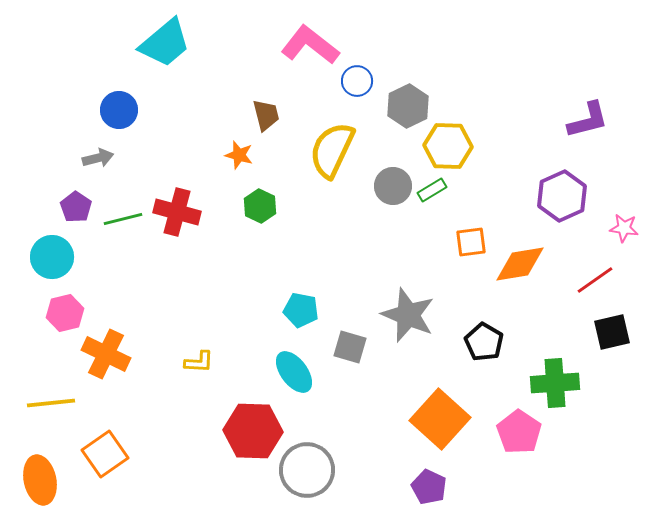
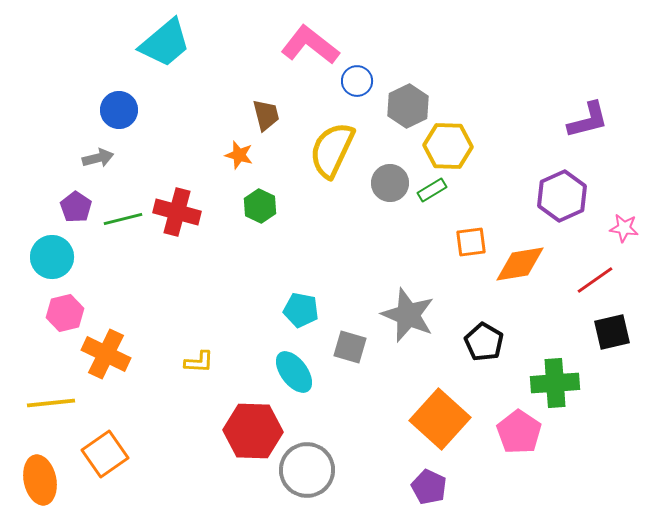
gray circle at (393, 186): moved 3 px left, 3 px up
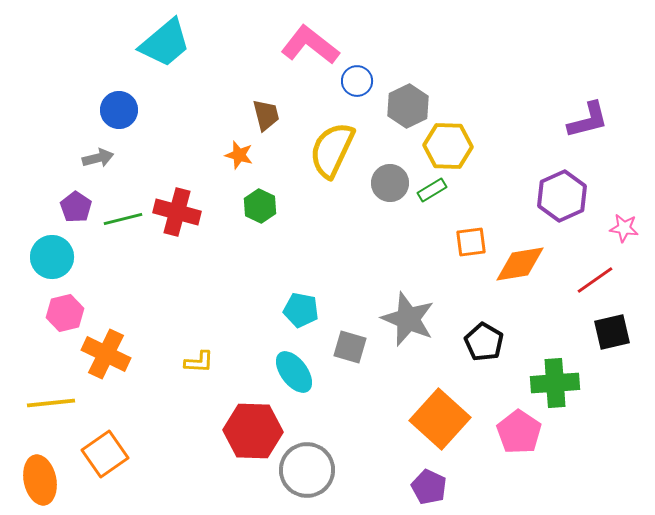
gray star at (408, 315): moved 4 px down
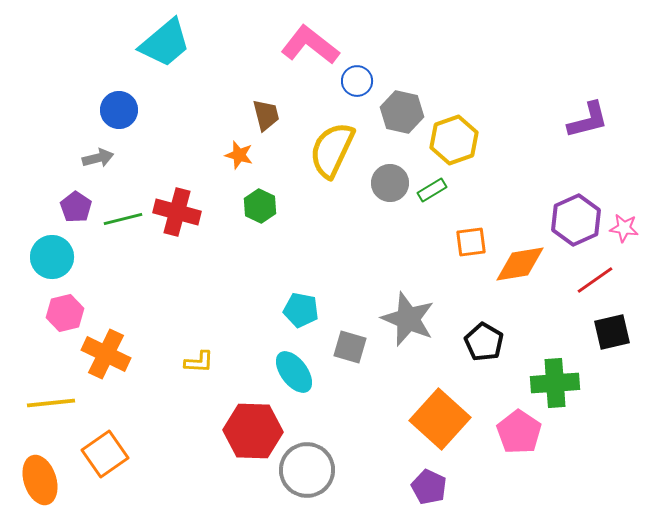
gray hexagon at (408, 106): moved 6 px left, 6 px down; rotated 21 degrees counterclockwise
yellow hexagon at (448, 146): moved 6 px right, 6 px up; rotated 21 degrees counterclockwise
purple hexagon at (562, 196): moved 14 px right, 24 px down
orange ellipse at (40, 480): rotated 6 degrees counterclockwise
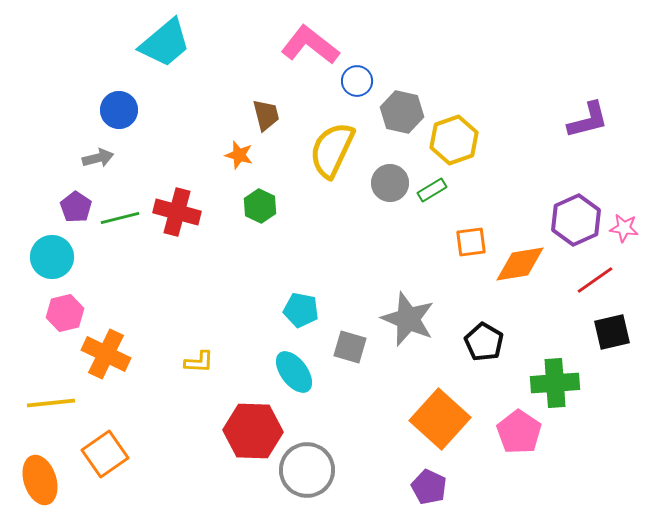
green line at (123, 219): moved 3 px left, 1 px up
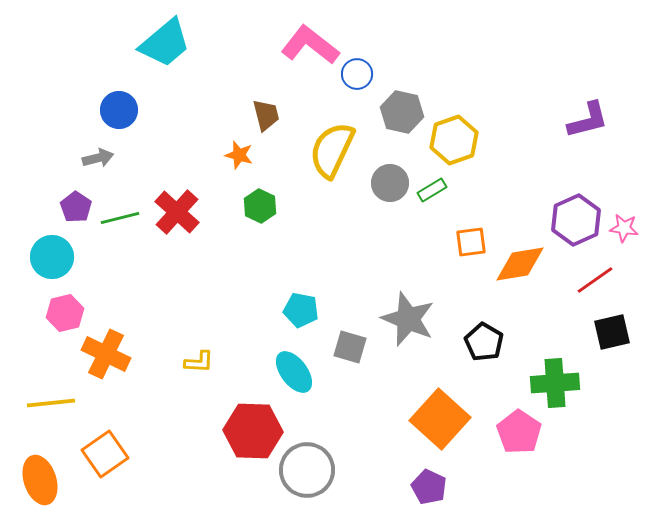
blue circle at (357, 81): moved 7 px up
red cross at (177, 212): rotated 27 degrees clockwise
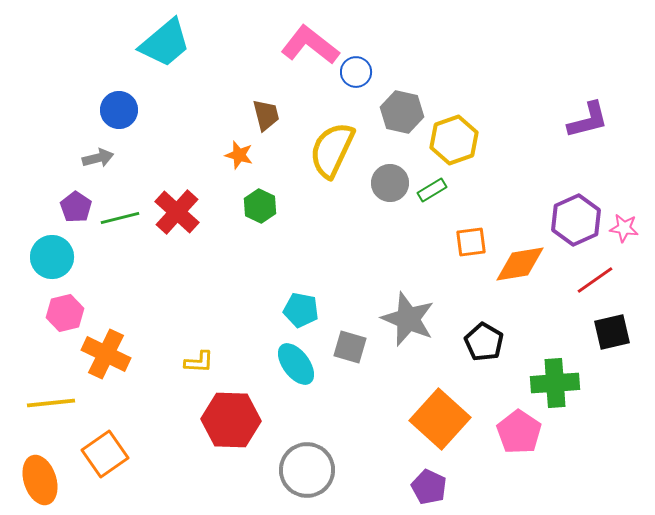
blue circle at (357, 74): moved 1 px left, 2 px up
cyan ellipse at (294, 372): moved 2 px right, 8 px up
red hexagon at (253, 431): moved 22 px left, 11 px up
